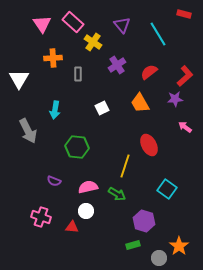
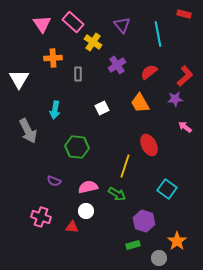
cyan line: rotated 20 degrees clockwise
orange star: moved 2 px left, 5 px up
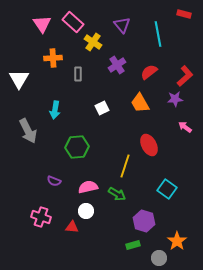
green hexagon: rotated 10 degrees counterclockwise
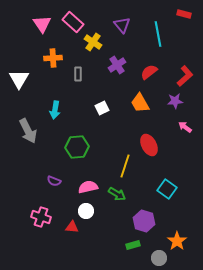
purple star: moved 2 px down
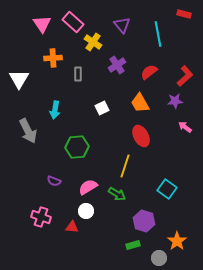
red ellipse: moved 8 px left, 9 px up
pink semicircle: rotated 18 degrees counterclockwise
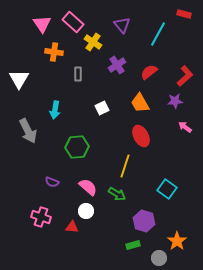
cyan line: rotated 40 degrees clockwise
orange cross: moved 1 px right, 6 px up; rotated 12 degrees clockwise
purple semicircle: moved 2 px left, 1 px down
pink semicircle: rotated 72 degrees clockwise
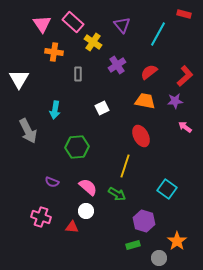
orange trapezoid: moved 5 px right, 2 px up; rotated 130 degrees clockwise
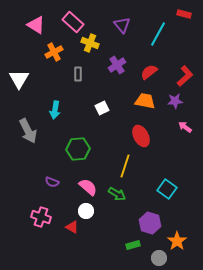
pink triangle: moved 6 px left, 1 px down; rotated 24 degrees counterclockwise
yellow cross: moved 3 px left, 1 px down; rotated 12 degrees counterclockwise
orange cross: rotated 36 degrees counterclockwise
green hexagon: moved 1 px right, 2 px down
purple hexagon: moved 6 px right, 2 px down
red triangle: rotated 24 degrees clockwise
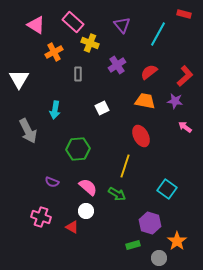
purple star: rotated 14 degrees clockwise
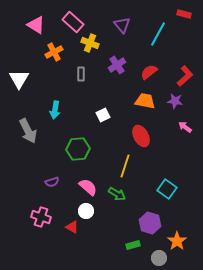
gray rectangle: moved 3 px right
white square: moved 1 px right, 7 px down
purple semicircle: rotated 40 degrees counterclockwise
